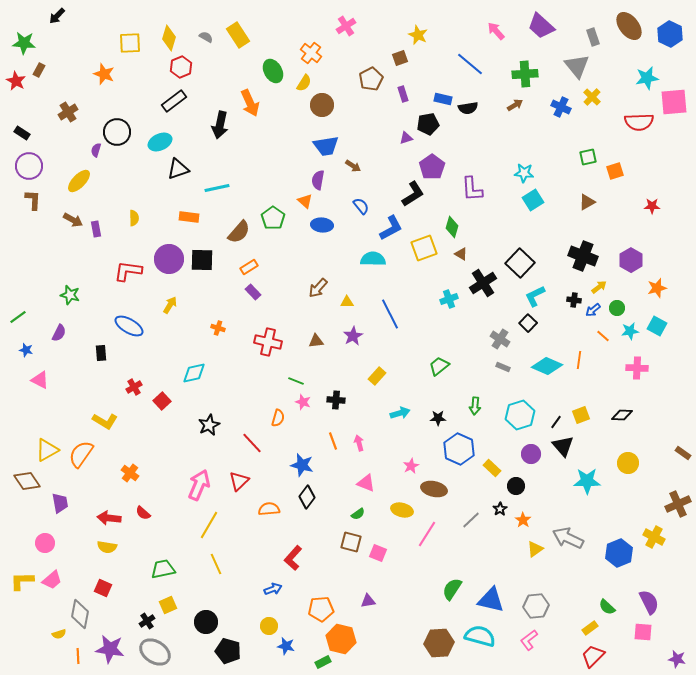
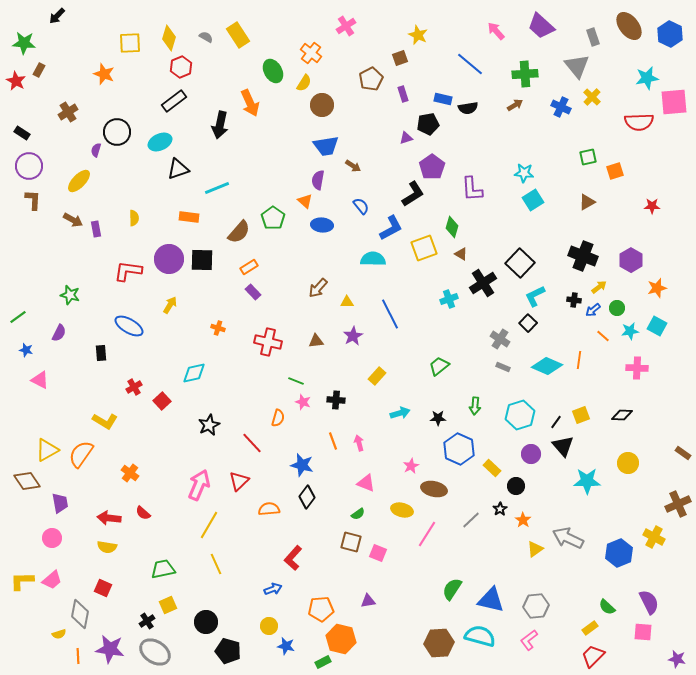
cyan line at (217, 188): rotated 10 degrees counterclockwise
pink circle at (45, 543): moved 7 px right, 5 px up
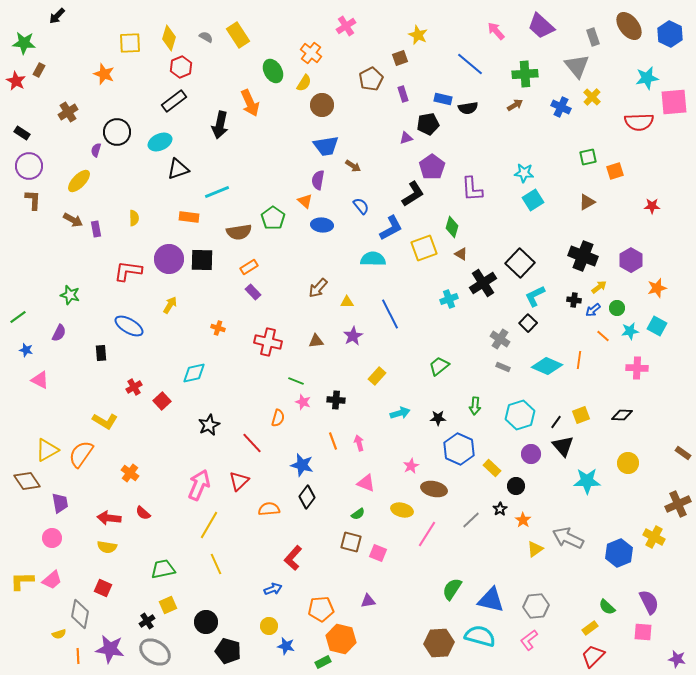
cyan line at (217, 188): moved 4 px down
brown semicircle at (239, 232): rotated 40 degrees clockwise
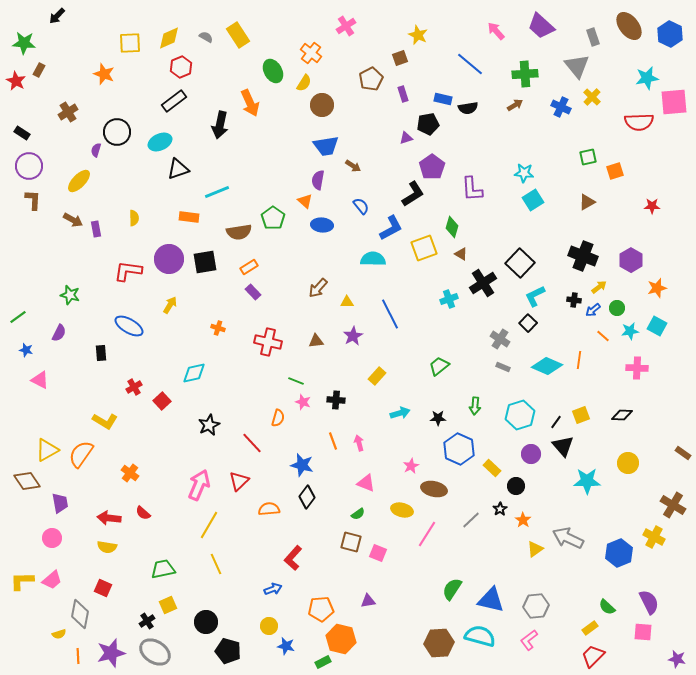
yellow diamond at (169, 38): rotated 50 degrees clockwise
black square at (202, 260): moved 3 px right, 2 px down; rotated 10 degrees counterclockwise
brown cross at (678, 504): moved 5 px left, 1 px down; rotated 35 degrees counterclockwise
purple star at (110, 649): moved 1 px right, 4 px down; rotated 24 degrees counterclockwise
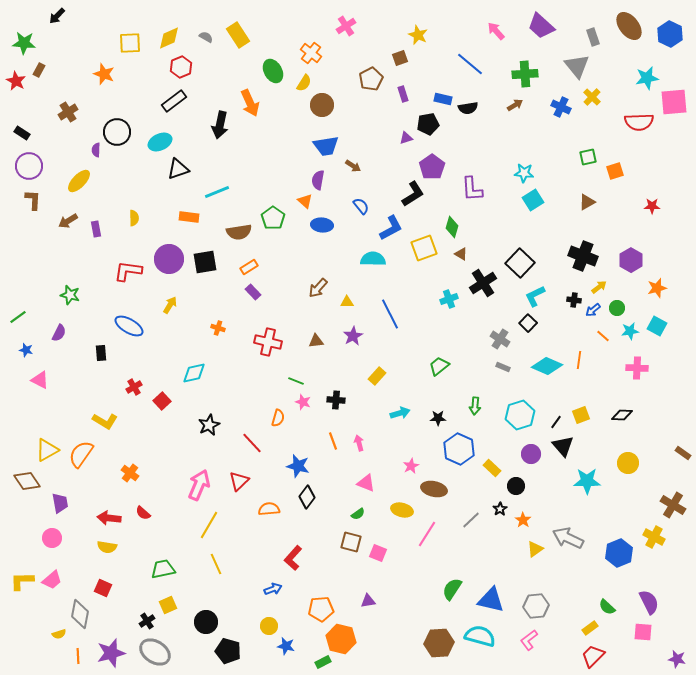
purple semicircle at (96, 150): rotated 16 degrees counterclockwise
brown arrow at (73, 220): moved 5 px left, 1 px down; rotated 120 degrees clockwise
blue star at (302, 465): moved 4 px left, 1 px down
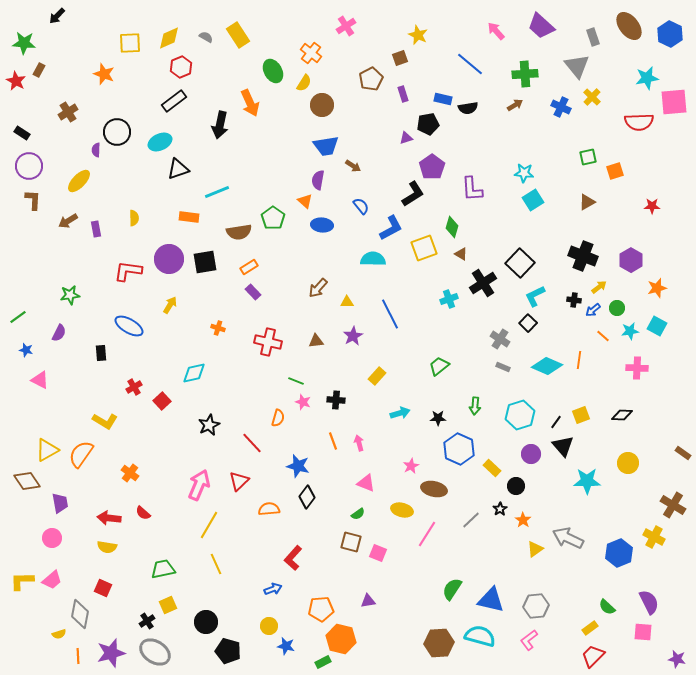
green star at (70, 295): rotated 24 degrees counterclockwise
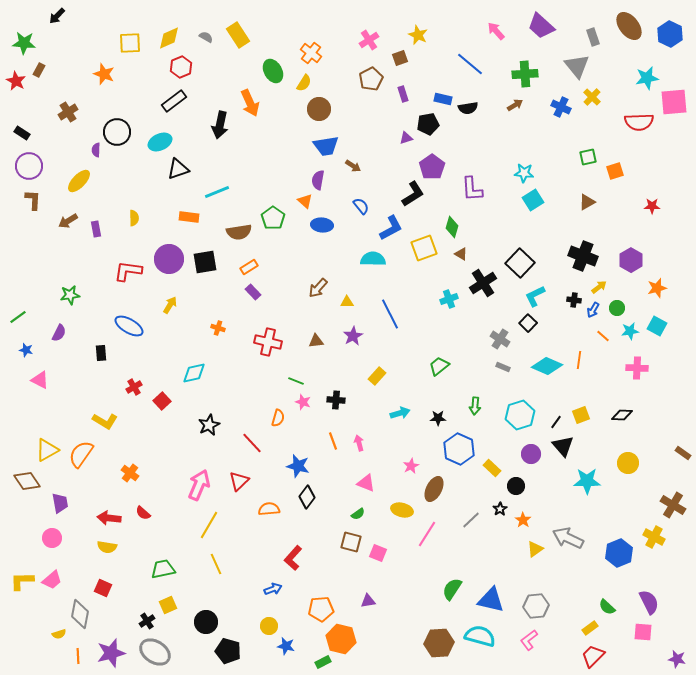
pink cross at (346, 26): moved 23 px right, 14 px down
brown circle at (322, 105): moved 3 px left, 4 px down
blue arrow at (593, 310): rotated 21 degrees counterclockwise
brown ellipse at (434, 489): rotated 75 degrees counterclockwise
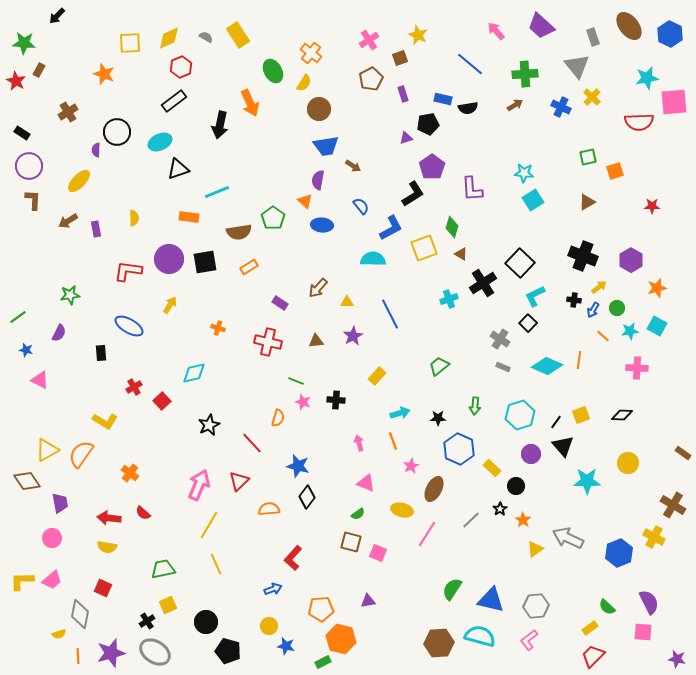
purple rectangle at (253, 292): moved 27 px right, 11 px down; rotated 14 degrees counterclockwise
orange line at (333, 441): moved 60 px right
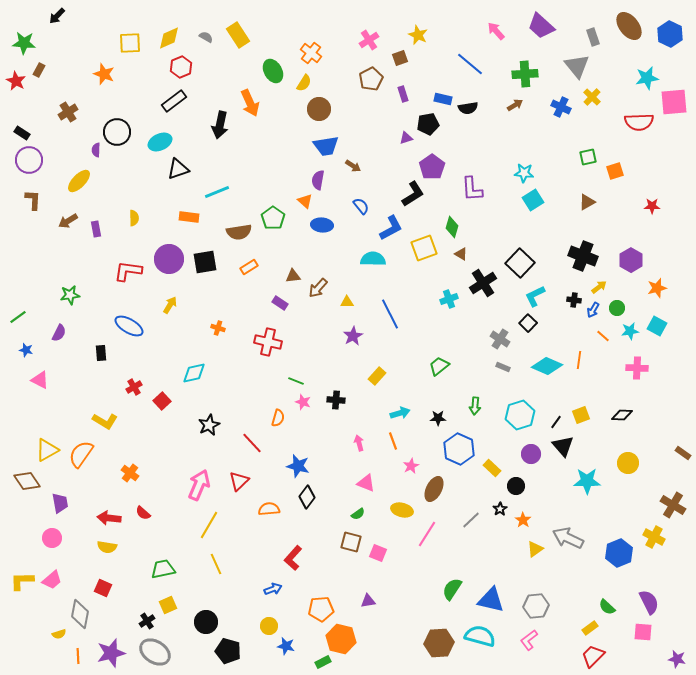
purple circle at (29, 166): moved 6 px up
brown triangle at (316, 341): moved 23 px left, 65 px up
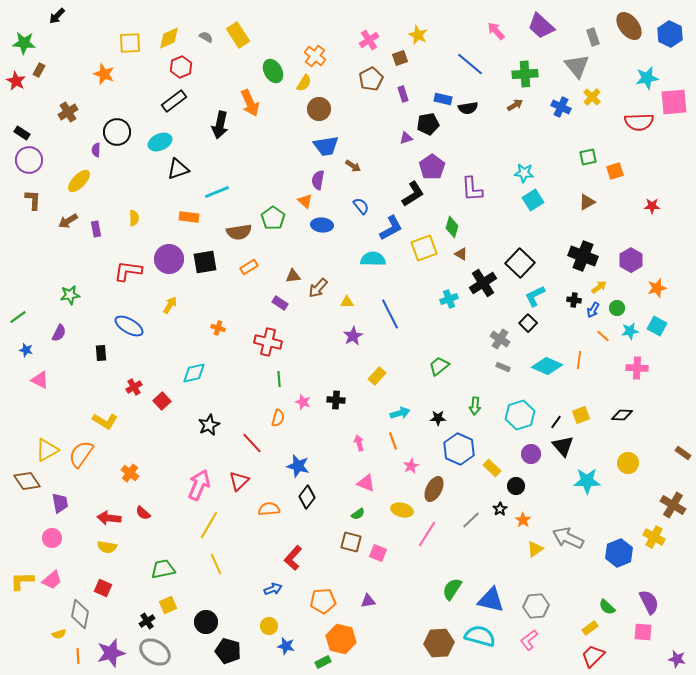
orange cross at (311, 53): moved 4 px right, 3 px down
green line at (296, 381): moved 17 px left, 2 px up; rotated 63 degrees clockwise
orange pentagon at (321, 609): moved 2 px right, 8 px up
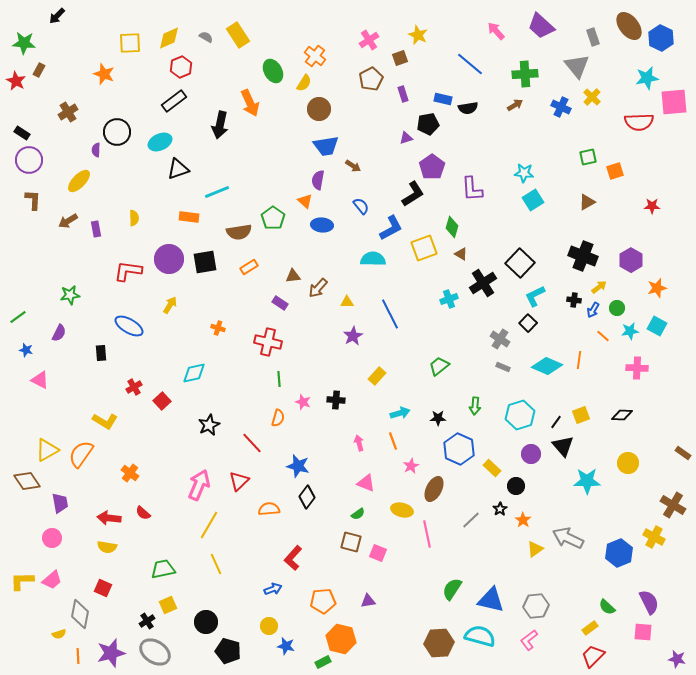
blue hexagon at (670, 34): moved 9 px left, 4 px down
pink line at (427, 534): rotated 44 degrees counterclockwise
